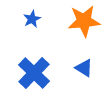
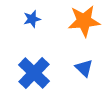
blue star: rotated 12 degrees clockwise
blue triangle: rotated 12 degrees clockwise
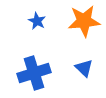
blue star: moved 5 px right, 2 px down; rotated 30 degrees counterclockwise
blue cross: rotated 28 degrees clockwise
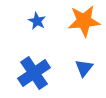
blue triangle: rotated 24 degrees clockwise
blue cross: rotated 16 degrees counterclockwise
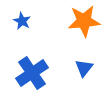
blue star: moved 15 px left
blue cross: moved 2 px left
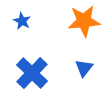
blue cross: rotated 12 degrees counterclockwise
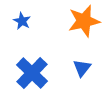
orange star: rotated 8 degrees counterclockwise
blue triangle: moved 2 px left
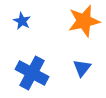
blue cross: rotated 16 degrees counterclockwise
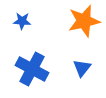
blue star: rotated 24 degrees counterclockwise
blue cross: moved 4 px up
